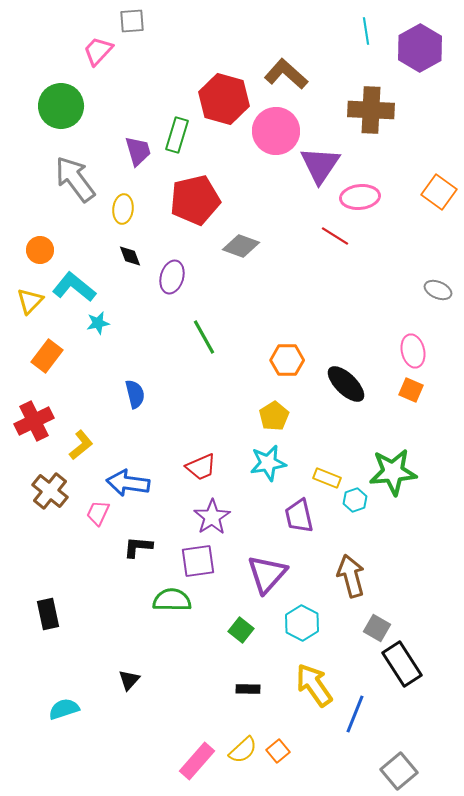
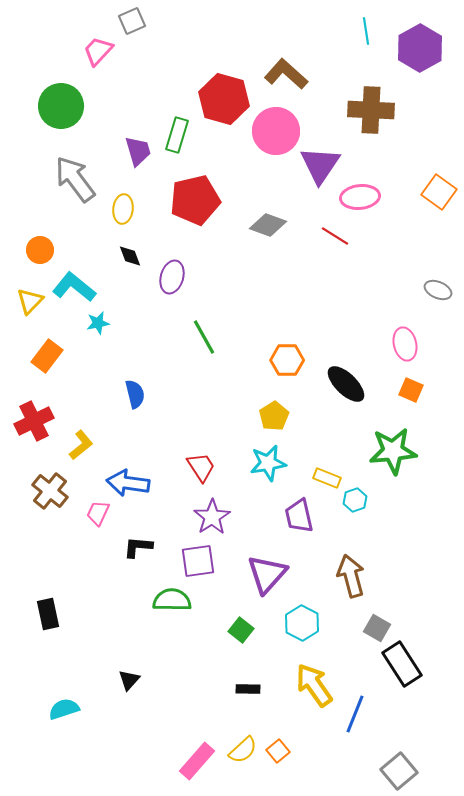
gray square at (132, 21): rotated 20 degrees counterclockwise
gray diamond at (241, 246): moved 27 px right, 21 px up
pink ellipse at (413, 351): moved 8 px left, 7 px up
red trapezoid at (201, 467): rotated 100 degrees counterclockwise
green star at (393, 472): moved 21 px up
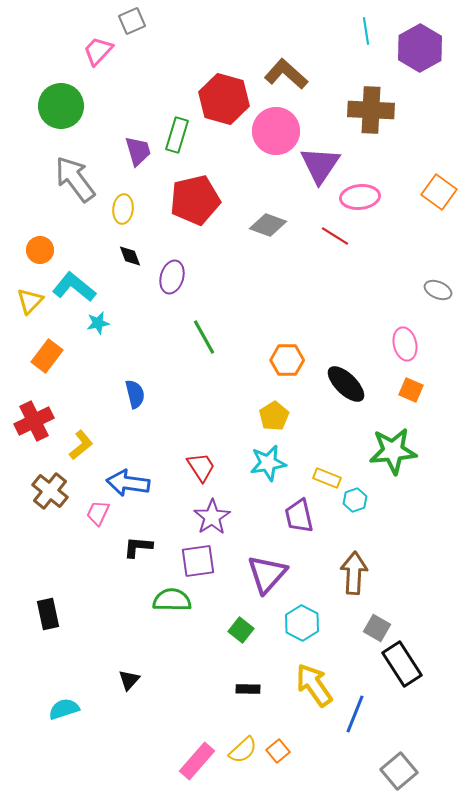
brown arrow at (351, 576): moved 3 px right, 3 px up; rotated 18 degrees clockwise
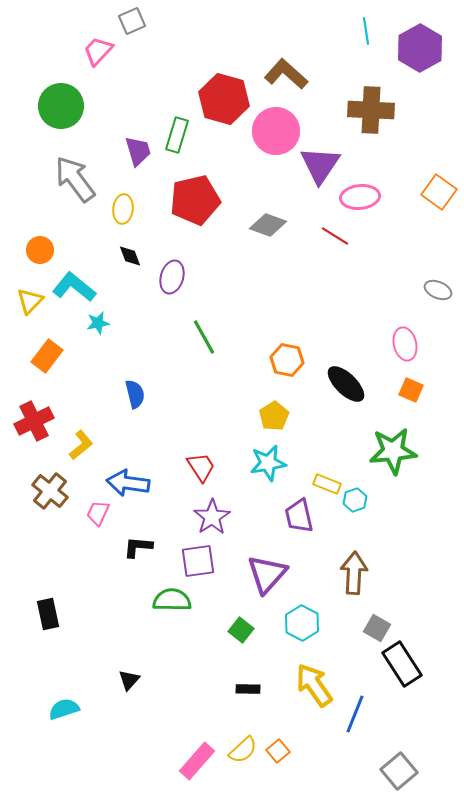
orange hexagon at (287, 360): rotated 12 degrees clockwise
yellow rectangle at (327, 478): moved 6 px down
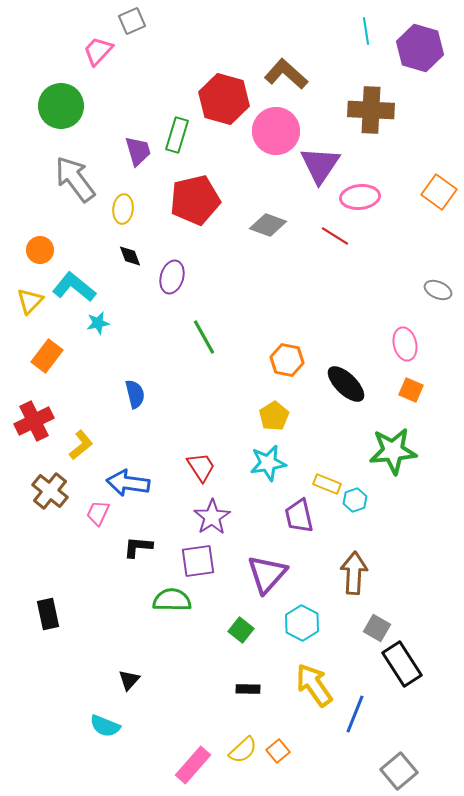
purple hexagon at (420, 48): rotated 15 degrees counterclockwise
cyan semicircle at (64, 709): moved 41 px right, 17 px down; rotated 140 degrees counterclockwise
pink rectangle at (197, 761): moved 4 px left, 4 px down
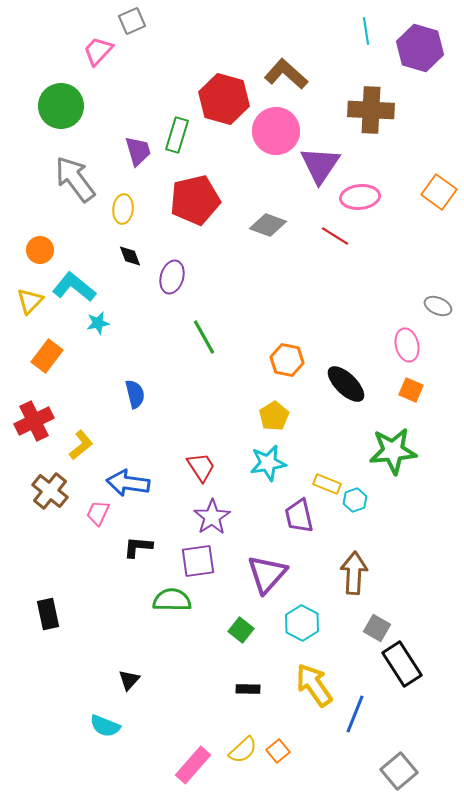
gray ellipse at (438, 290): moved 16 px down
pink ellipse at (405, 344): moved 2 px right, 1 px down
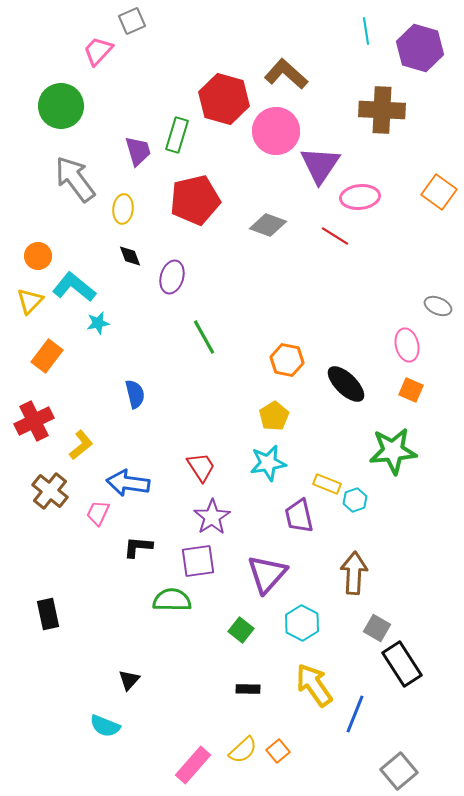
brown cross at (371, 110): moved 11 px right
orange circle at (40, 250): moved 2 px left, 6 px down
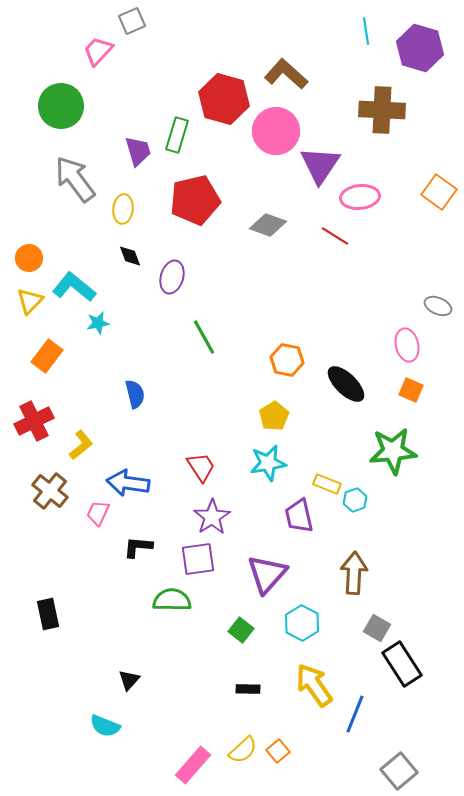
orange circle at (38, 256): moved 9 px left, 2 px down
purple square at (198, 561): moved 2 px up
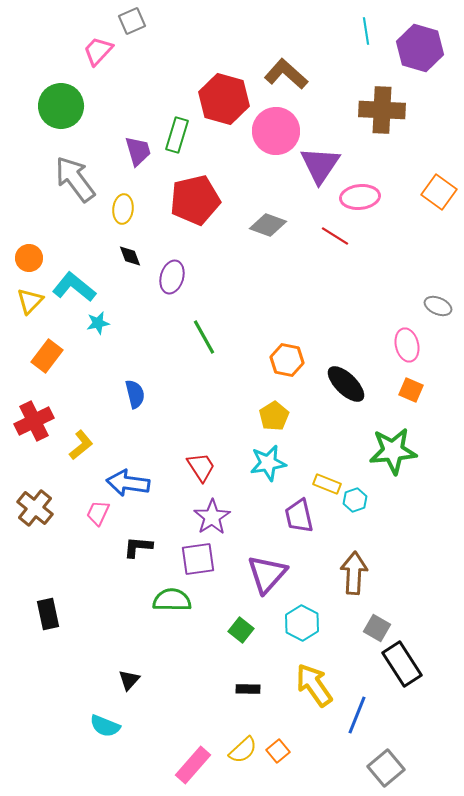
brown cross at (50, 491): moved 15 px left, 17 px down
blue line at (355, 714): moved 2 px right, 1 px down
gray square at (399, 771): moved 13 px left, 3 px up
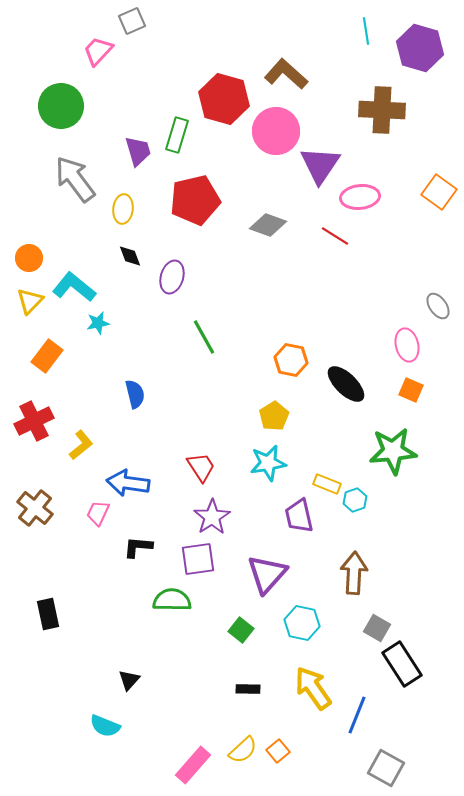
gray ellipse at (438, 306): rotated 32 degrees clockwise
orange hexagon at (287, 360): moved 4 px right
cyan hexagon at (302, 623): rotated 16 degrees counterclockwise
yellow arrow at (314, 685): moved 1 px left, 3 px down
gray square at (386, 768): rotated 21 degrees counterclockwise
